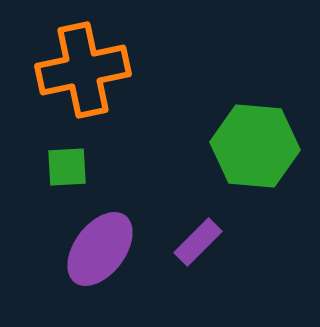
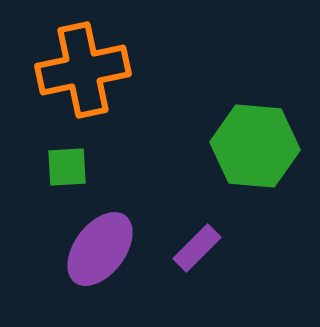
purple rectangle: moved 1 px left, 6 px down
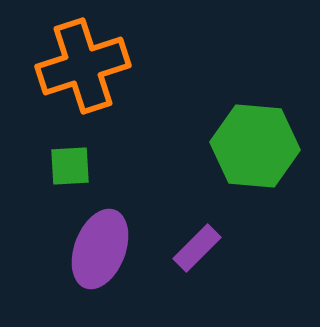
orange cross: moved 4 px up; rotated 6 degrees counterclockwise
green square: moved 3 px right, 1 px up
purple ellipse: rotated 16 degrees counterclockwise
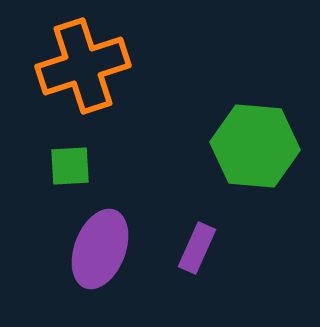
purple rectangle: rotated 21 degrees counterclockwise
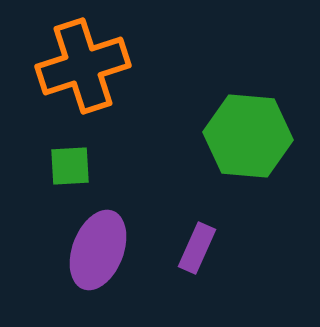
green hexagon: moved 7 px left, 10 px up
purple ellipse: moved 2 px left, 1 px down
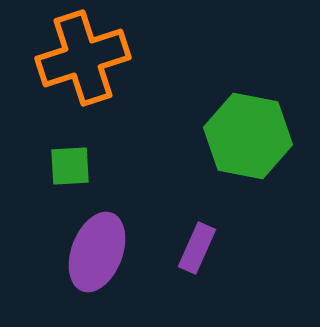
orange cross: moved 8 px up
green hexagon: rotated 6 degrees clockwise
purple ellipse: moved 1 px left, 2 px down
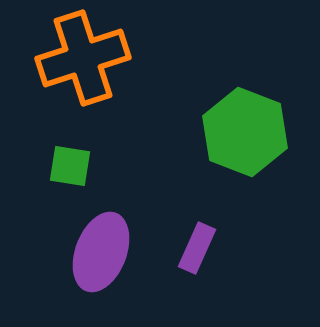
green hexagon: moved 3 px left, 4 px up; rotated 10 degrees clockwise
green square: rotated 12 degrees clockwise
purple ellipse: moved 4 px right
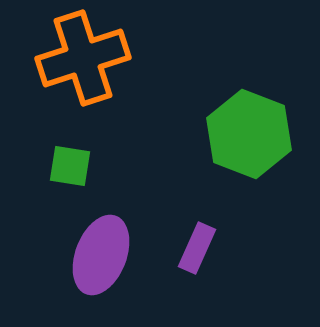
green hexagon: moved 4 px right, 2 px down
purple ellipse: moved 3 px down
